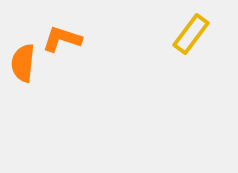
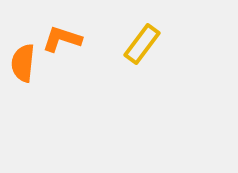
yellow rectangle: moved 49 px left, 10 px down
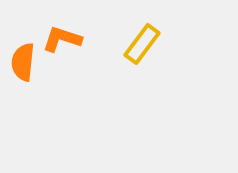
orange semicircle: moved 1 px up
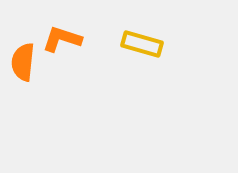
yellow rectangle: rotated 69 degrees clockwise
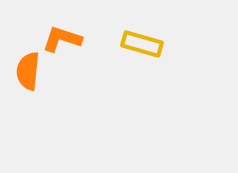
orange semicircle: moved 5 px right, 9 px down
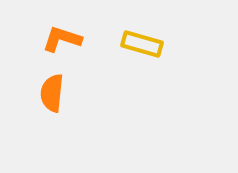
orange semicircle: moved 24 px right, 22 px down
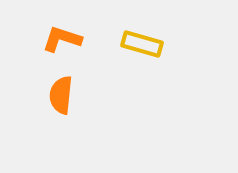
orange semicircle: moved 9 px right, 2 px down
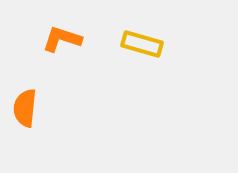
orange semicircle: moved 36 px left, 13 px down
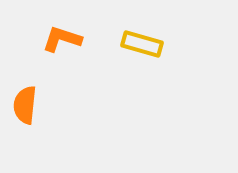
orange semicircle: moved 3 px up
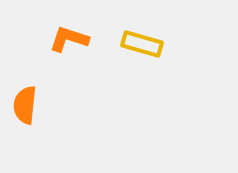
orange L-shape: moved 7 px right
